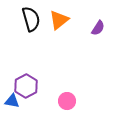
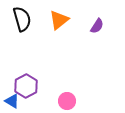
black semicircle: moved 9 px left
purple semicircle: moved 1 px left, 2 px up
blue triangle: rotated 21 degrees clockwise
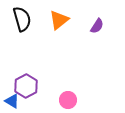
pink circle: moved 1 px right, 1 px up
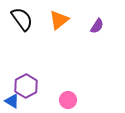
black semicircle: rotated 20 degrees counterclockwise
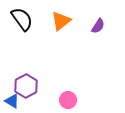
orange triangle: moved 2 px right, 1 px down
purple semicircle: moved 1 px right
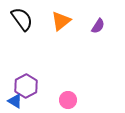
blue triangle: moved 3 px right
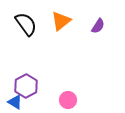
black semicircle: moved 4 px right, 5 px down
blue triangle: moved 1 px down
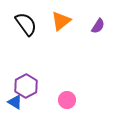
pink circle: moved 1 px left
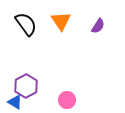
orange triangle: rotated 25 degrees counterclockwise
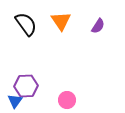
purple hexagon: rotated 25 degrees clockwise
blue triangle: moved 1 px up; rotated 35 degrees clockwise
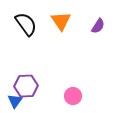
pink circle: moved 6 px right, 4 px up
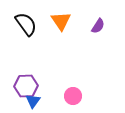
blue triangle: moved 18 px right
